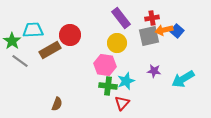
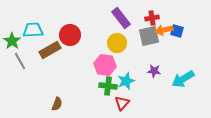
blue square: rotated 24 degrees counterclockwise
gray line: rotated 24 degrees clockwise
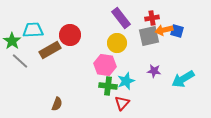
gray line: rotated 18 degrees counterclockwise
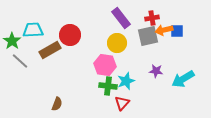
blue square: rotated 16 degrees counterclockwise
gray square: moved 1 px left
purple star: moved 2 px right
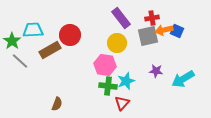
blue square: rotated 24 degrees clockwise
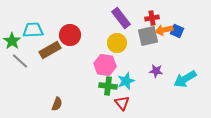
cyan arrow: moved 2 px right
red triangle: rotated 21 degrees counterclockwise
